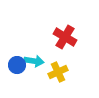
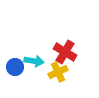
red cross: moved 15 px down
blue circle: moved 2 px left, 2 px down
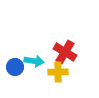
yellow cross: rotated 24 degrees clockwise
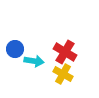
blue circle: moved 18 px up
yellow cross: moved 5 px right, 2 px down; rotated 30 degrees clockwise
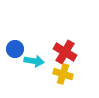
yellow cross: rotated 12 degrees counterclockwise
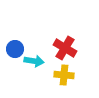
red cross: moved 4 px up
yellow cross: moved 1 px right, 1 px down; rotated 12 degrees counterclockwise
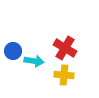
blue circle: moved 2 px left, 2 px down
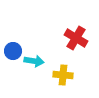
red cross: moved 11 px right, 10 px up
yellow cross: moved 1 px left
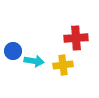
red cross: rotated 35 degrees counterclockwise
yellow cross: moved 10 px up; rotated 12 degrees counterclockwise
